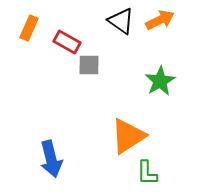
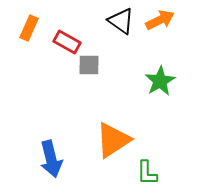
orange triangle: moved 15 px left, 4 px down
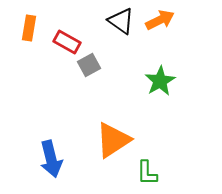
orange rectangle: rotated 15 degrees counterclockwise
gray square: rotated 30 degrees counterclockwise
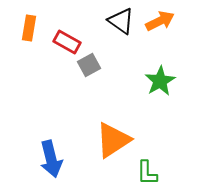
orange arrow: moved 1 px down
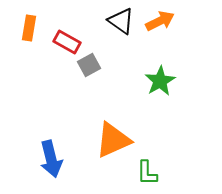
orange triangle: rotated 9 degrees clockwise
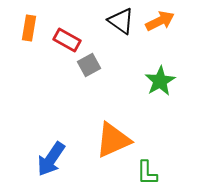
red rectangle: moved 2 px up
blue arrow: rotated 48 degrees clockwise
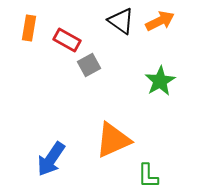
green L-shape: moved 1 px right, 3 px down
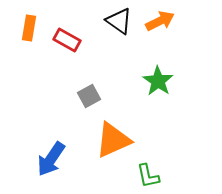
black triangle: moved 2 px left
gray square: moved 31 px down
green star: moved 2 px left; rotated 8 degrees counterclockwise
green L-shape: rotated 12 degrees counterclockwise
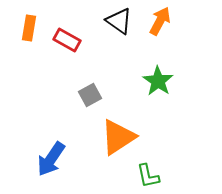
orange arrow: rotated 36 degrees counterclockwise
gray square: moved 1 px right, 1 px up
orange triangle: moved 5 px right, 3 px up; rotated 9 degrees counterclockwise
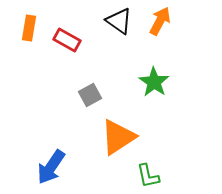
green star: moved 4 px left, 1 px down
blue arrow: moved 8 px down
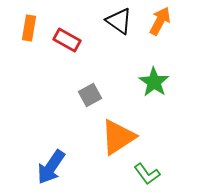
green L-shape: moved 1 px left, 2 px up; rotated 24 degrees counterclockwise
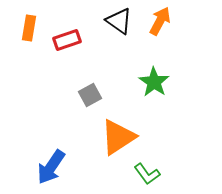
red rectangle: rotated 48 degrees counterclockwise
